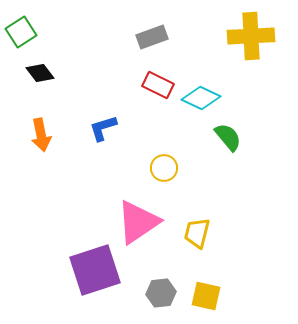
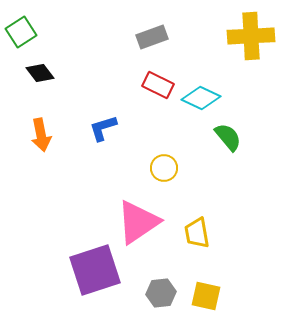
yellow trapezoid: rotated 24 degrees counterclockwise
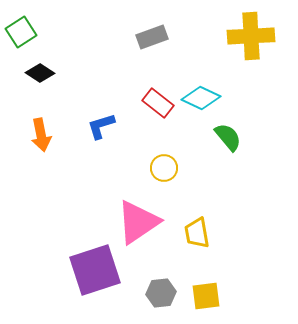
black diamond: rotated 20 degrees counterclockwise
red rectangle: moved 18 px down; rotated 12 degrees clockwise
blue L-shape: moved 2 px left, 2 px up
yellow square: rotated 20 degrees counterclockwise
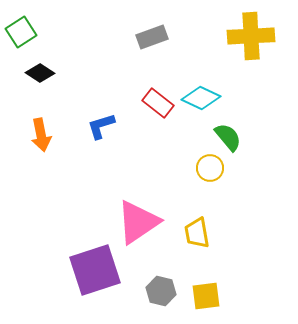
yellow circle: moved 46 px right
gray hexagon: moved 2 px up; rotated 20 degrees clockwise
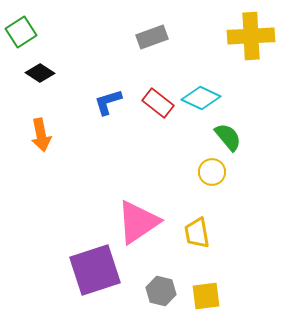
blue L-shape: moved 7 px right, 24 px up
yellow circle: moved 2 px right, 4 px down
